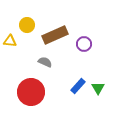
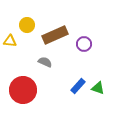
green triangle: rotated 40 degrees counterclockwise
red circle: moved 8 px left, 2 px up
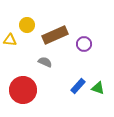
yellow triangle: moved 1 px up
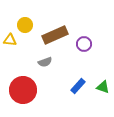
yellow circle: moved 2 px left
gray semicircle: rotated 136 degrees clockwise
green triangle: moved 5 px right, 1 px up
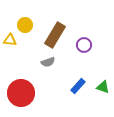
brown rectangle: rotated 35 degrees counterclockwise
purple circle: moved 1 px down
gray semicircle: moved 3 px right
red circle: moved 2 px left, 3 px down
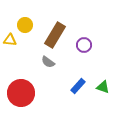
gray semicircle: rotated 56 degrees clockwise
